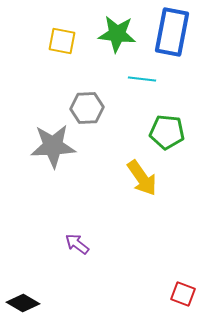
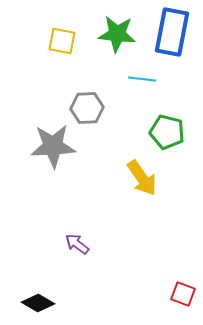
green pentagon: rotated 8 degrees clockwise
black diamond: moved 15 px right
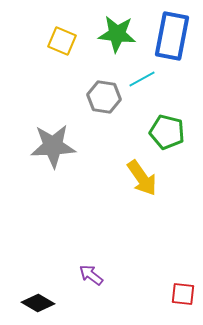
blue rectangle: moved 4 px down
yellow square: rotated 12 degrees clockwise
cyan line: rotated 36 degrees counterclockwise
gray hexagon: moved 17 px right, 11 px up; rotated 12 degrees clockwise
purple arrow: moved 14 px right, 31 px down
red square: rotated 15 degrees counterclockwise
